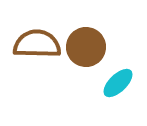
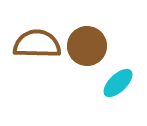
brown circle: moved 1 px right, 1 px up
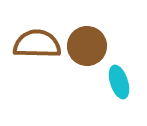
cyan ellipse: moved 1 px right, 1 px up; rotated 64 degrees counterclockwise
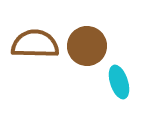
brown semicircle: moved 2 px left
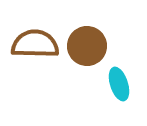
cyan ellipse: moved 2 px down
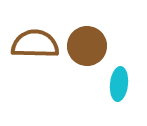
cyan ellipse: rotated 24 degrees clockwise
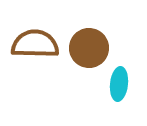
brown circle: moved 2 px right, 2 px down
